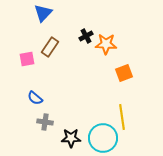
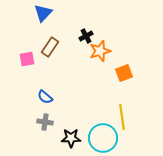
orange star: moved 6 px left, 7 px down; rotated 20 degrees counterclockwise
blue semicircle: moved 10 px right, 1 px up
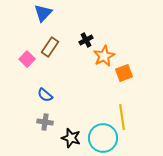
black cross: moved 4 px down
orange star: moved 4 px right, 5 px down; rotated 10 degrees counterclockwise
pink square: rotated 35 degrees counterclockwise
blue semicircle: moved 2 px up
black star: rotated 18 degrees clockwise
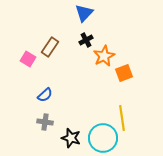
blue triangle: moved 41 px right
pink square: moved 1 px right; rotated 14 degrees counterclockwise
blue semicircle: rotated 84 degrees counterclockwise
yellow line: moved 1 px down
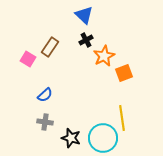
blue triangle: moved 2 px down; rotated 30 degrees counterclockwise
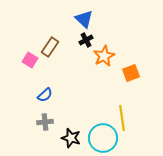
blue triangle: moved 4 px down
pink square: moved 2 px right, 1 px down
orange square: moved 7 px right
gray cross: rotated 14 degrees counterclockwise
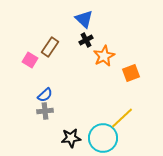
yellow line: rotated 55 degrees clockwise
gray cross: moved 11 px up
black star: rotated 24 degrees counterclockwise
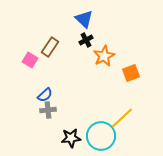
gray cross: moved 3 px right, 1 px up
cyan circle: moved 2 px left, 2 px up
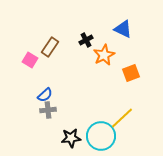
blue triangle: moved 39 px right, 10 px down; rotated 18 degrees counterclockwise
orange star: moved 1 px up
